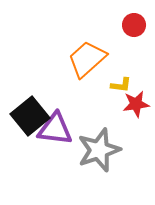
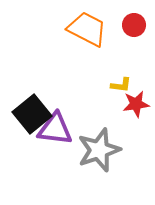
orange trapezoid: moved 30 px up; rotated 69 degrees clockwise
black square: moved 2 px right, 2 px up
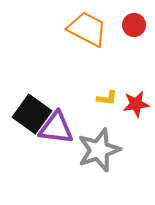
yellow L-shape: moved 14 px left, 13 px down
black square: rotated 15 degrees counterclockwise
purple triangle: moved 1 px right, 1 px up
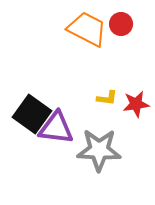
red circle: moved 13 px left, 1 px up
gray star: rotated 21 degrees clockwise
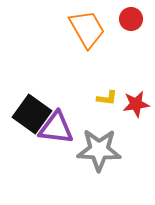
red circle: moved 10 px right, 5 px up
orange trapezoid: rotated 33 degrees clockwise
